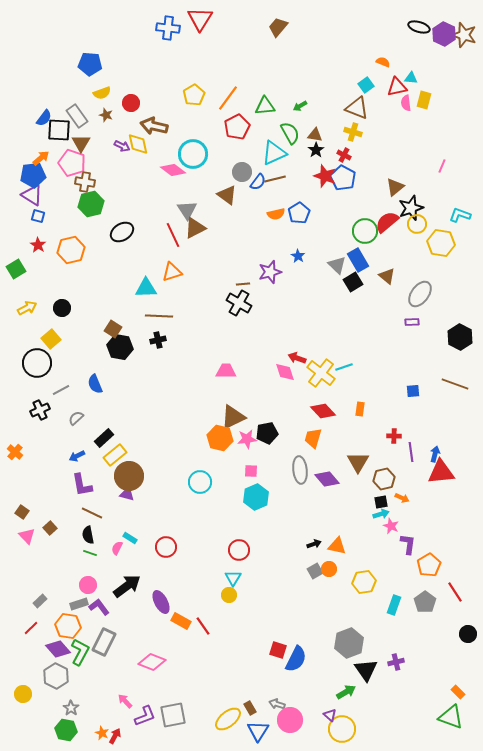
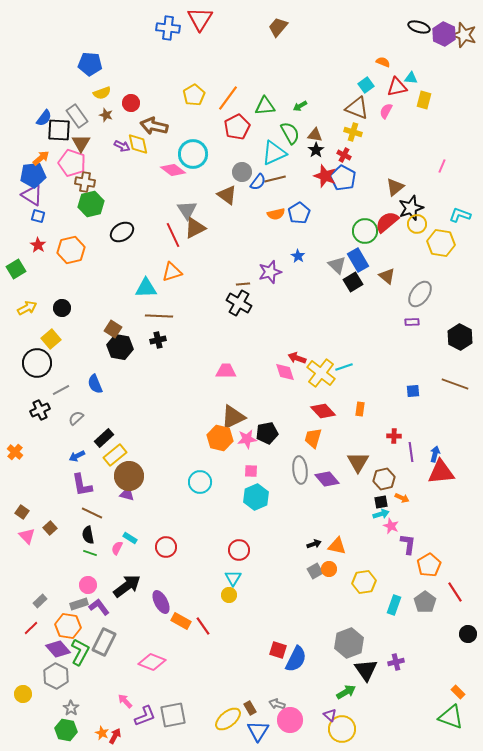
pink semicircle at (406, 103): moved 20 px left, 8 px down; rotated 35 degrees clockwise
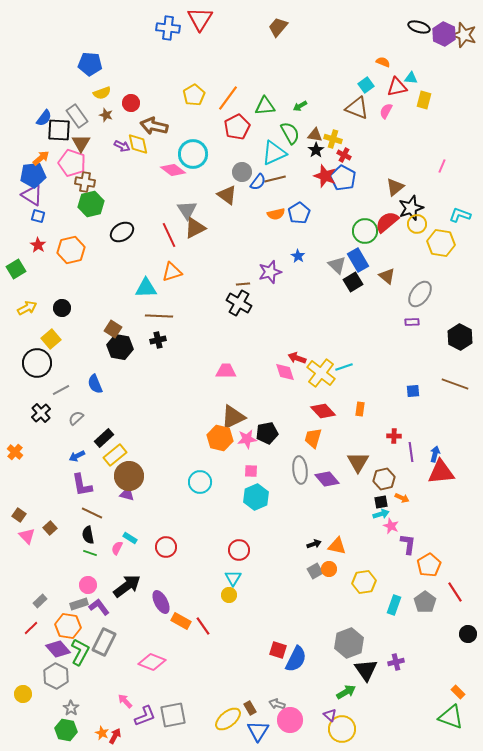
yellow cross at (353, 132): moved 20 px left, 7 px down
red line at (173, 235): moved 4 px left
black cross at (40, 410): moved 1 px right, 3 px down; rotated 18 degrees counterclockwise
brown square at (22, 512): moved 3 px left, 3 px down
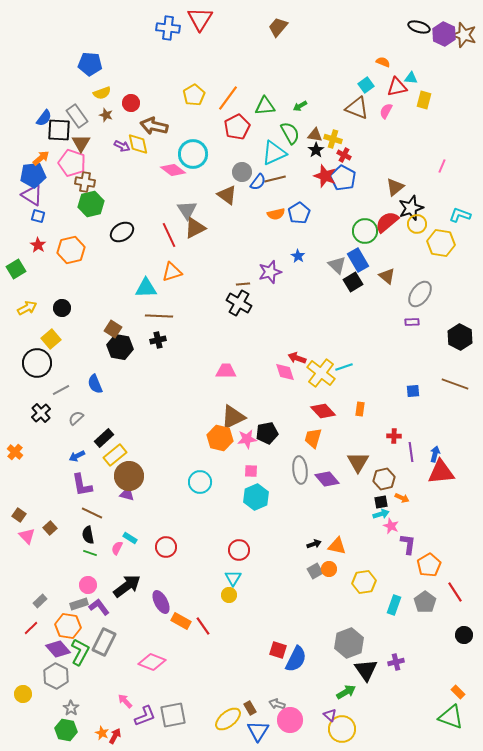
black circle at (468, 634): moved 4 px left, 1 px down
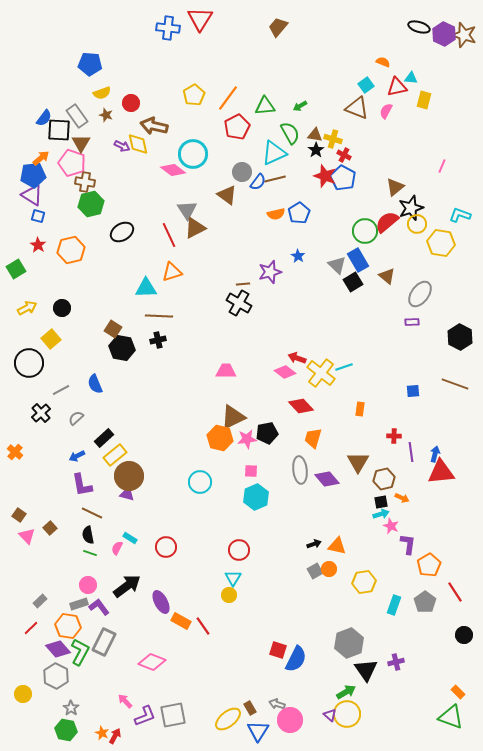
black hexagon at (120, 347): moved 2 px right, 1 px down
black circle at (37, 363): moved 8 px left
pink diamond at (285, 372): rotated 35 degrees counterclockwise
red diamond at (323, 411): moved 22 px left, 5 px up
yellow circle at (342, 729): moved 5 px right, 15 px up
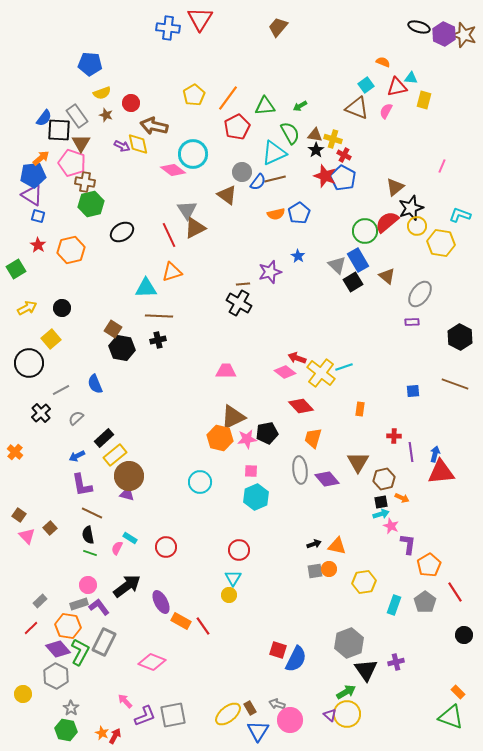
yellow circle at (417, 224): moved 2 px down
gray square at (315, 571): rotated 21 degrees clockwise
yellow ellipse at (228, 719): moved 5 px up
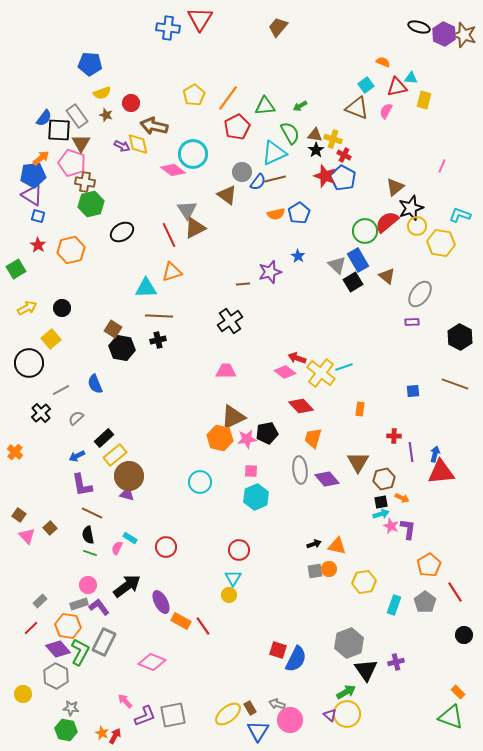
black cross at (239, 303): moved 9 px left, 18 px down; rotated 25 degrees clockwise
purple L-shape at (408, 544): moved 15 px up
gray star at (71, 708): rotated 28 degrees counterclockwise
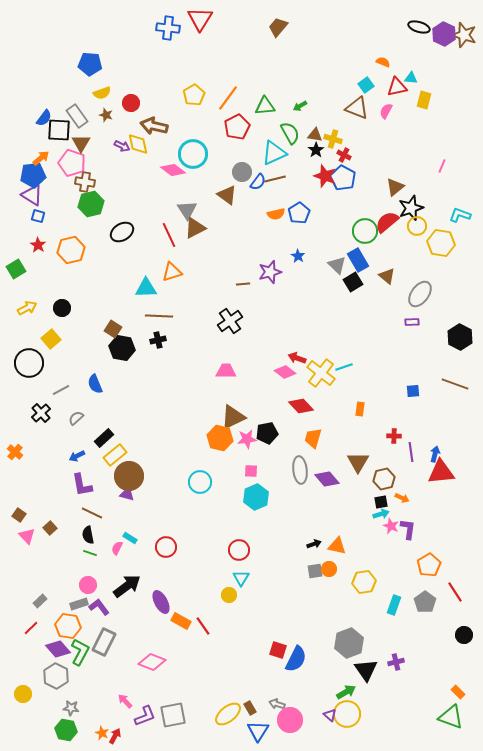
cyan triangle at (233, 578): moved 8 px right
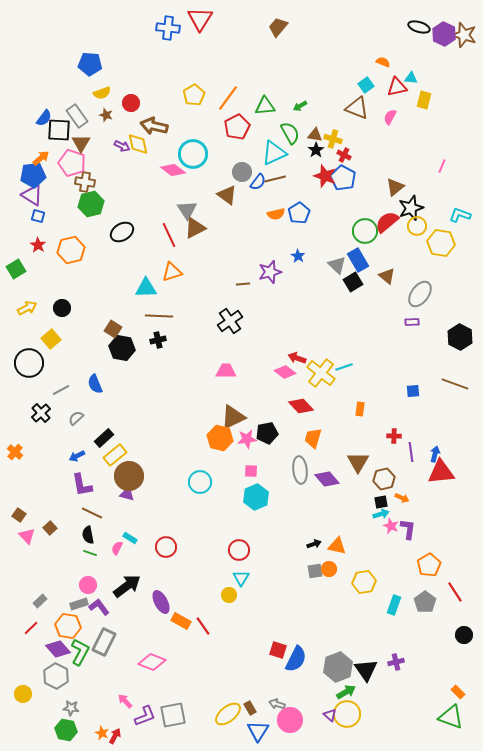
pink semicircle at (386, 111): moved 4 px right, 6 px down
gray hexagon at (349, 643): moved 11 px left, 24 px down
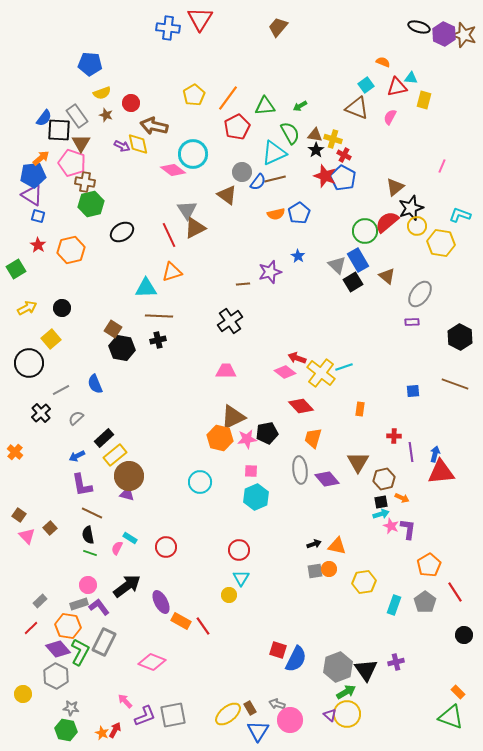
red arrow at (115, 736): moved 6 px up
